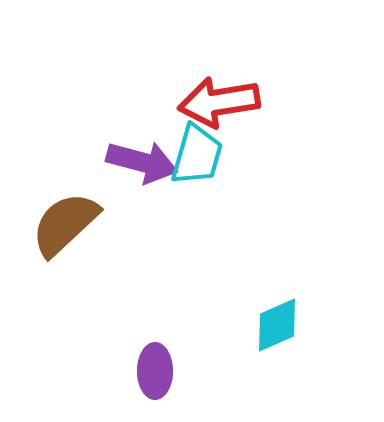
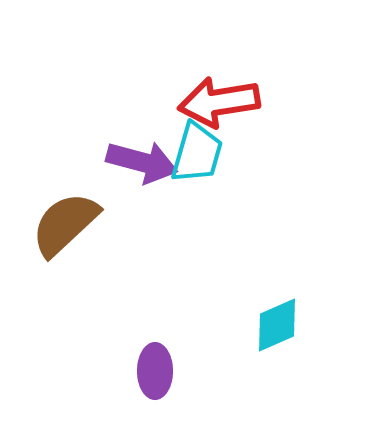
cyan trapezoid: moved 2 px up
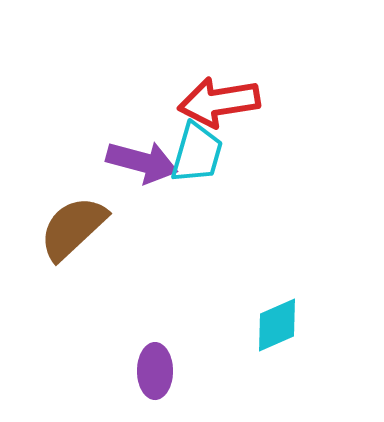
brown semicircle: moved 8 px right, 4 px down
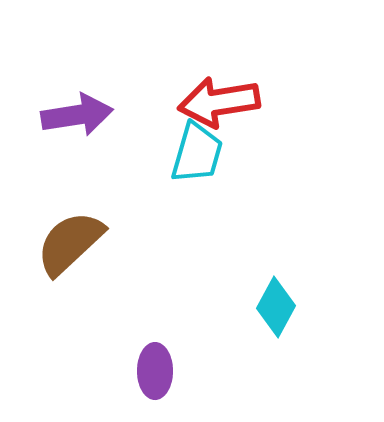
purple arrow: moved 65 px left, 47 px up; rotated 24 degrees counterclockwise
brown semicircle: moved 3 px left, 15 px down
cyan diamond: moved 1 px left, 18 px up; rotated 38 degrees counterclockwise
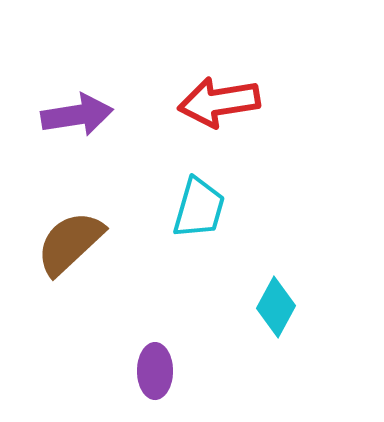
cyan trapezoid: moved 2 px right, 55 px down
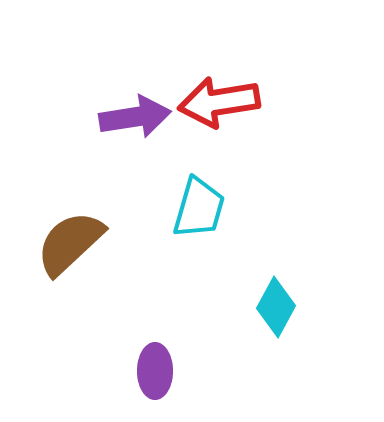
purple arrow: moved 58 px right, 2 px down
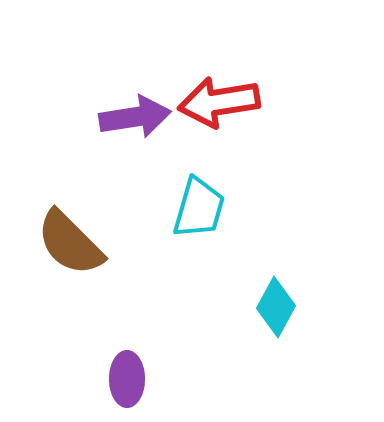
brown semicircle: rotated 92 degrees counterclockwise
purple ellipse: moved 28 px left, 8 px down
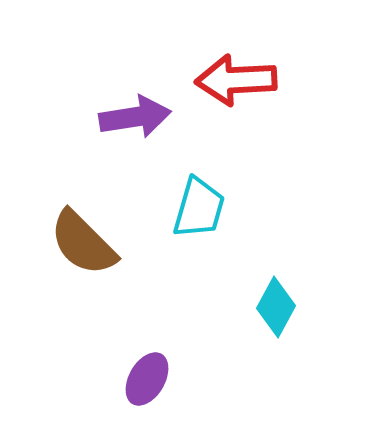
red arrow: moved 17 px right, 22 px up; rotated 6 degrees clockwise
brown semicircle: moved 13 px right
purple ellipse: moved 20 px right; rotated 30 degrees clockwise
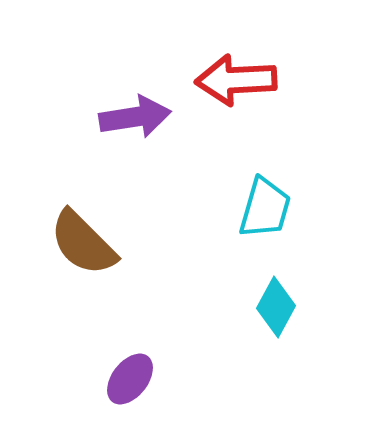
cyan trapezoid: moved 66 px right
purple ellipse: moved 17 px left; rotated 8 degrees clockwise
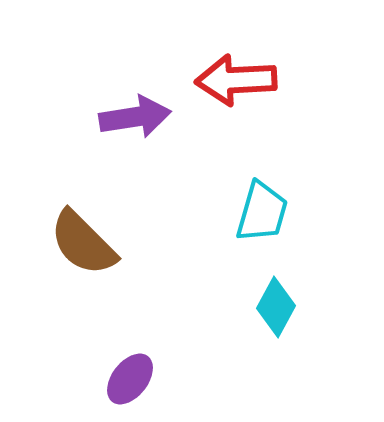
cyan trapezoid: moved 3 px left, 4 px down
